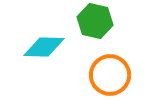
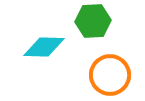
green hexagon: moved 2 px left; rotated 16 degrees counterclockwise
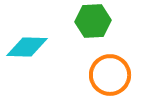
cyan diamond: moved 17 px left
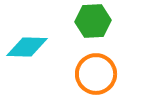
orange circle: moved 14 px left, 1 px up
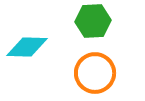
orange circle: moved 1 px left, 1 px up
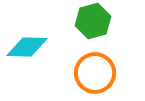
green hexagon: rotated 12 degrees counterclockwise
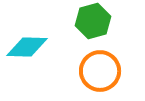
orange circle: moved 5 px right, 2 px up
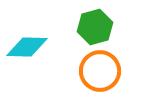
green hexagon: moved 2 px right, 6 px down
